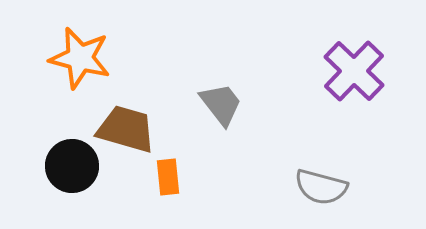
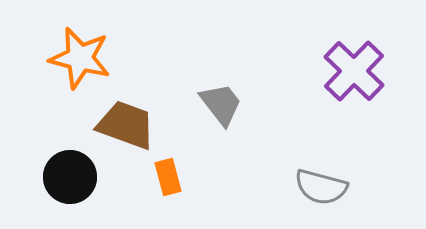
brown trapezoid: moved 4 px up; rotated 4 degrees clockwise
black circle: moved 2 px left, 11 px down
orange rectangle: rotated 9 degrees counterclockwise
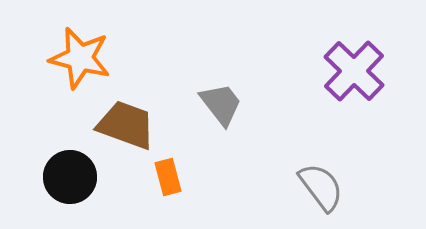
gray semicircle: rotated 142 degrees counterclockwise
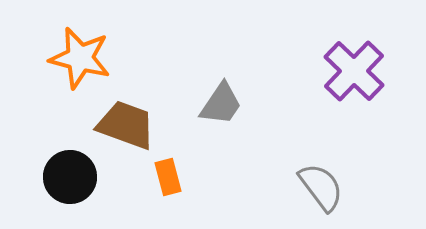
gray trapezoid: rotated 72 degrees clockwise
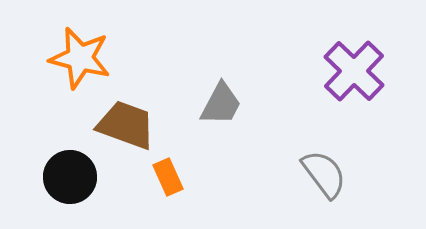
gray trapezoid: rotated 6 degrees counterclockwise
orange rectangle: rotated 9 degrees counterclockwise
gray semicircle: moved 3 px right, 13 px up
